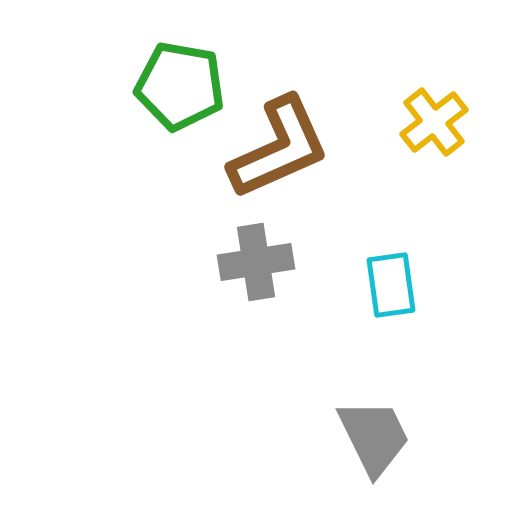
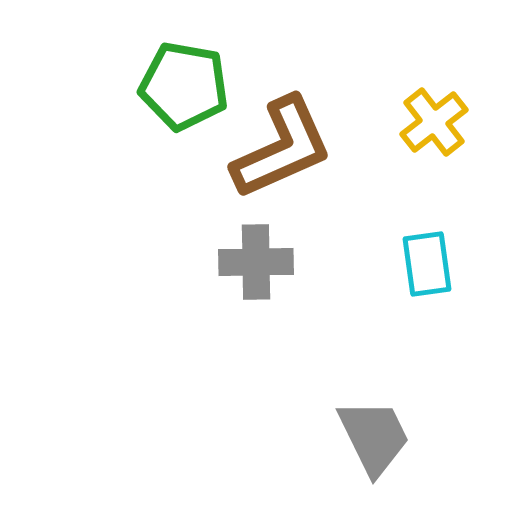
green pentagon: moved 4 px right
brown L-shape: moved 3 px right
gray cross: rotated 8 degrees clockwise
cyan rectangle: moved 36 px right, 21 px up
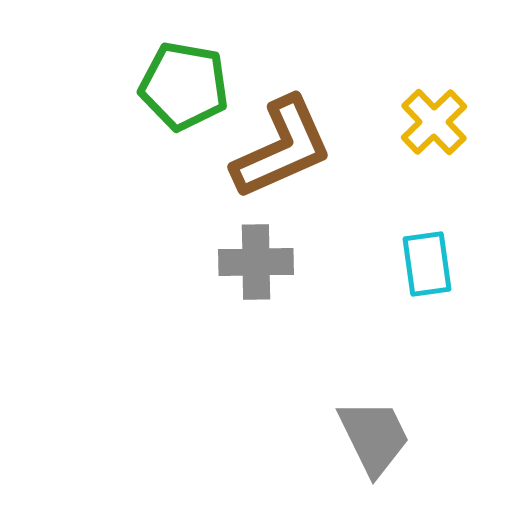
yellow cross: rotated 6 degrees counterclockwise
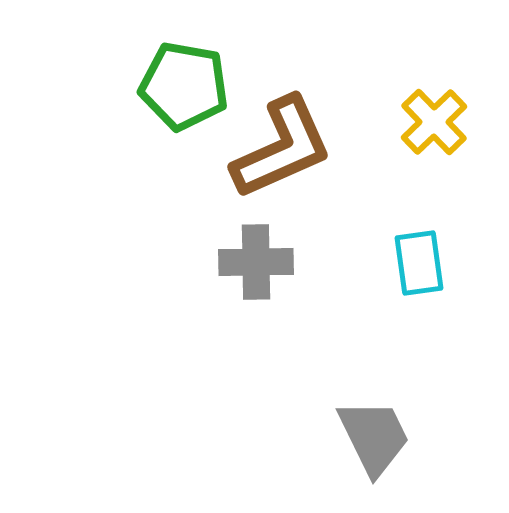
cyan rectangle: moved 8 px left, 1 px up
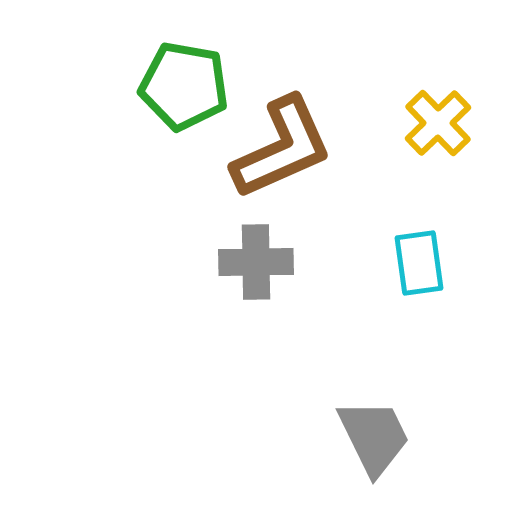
yellow cross: moved 4 px right, 1 px down
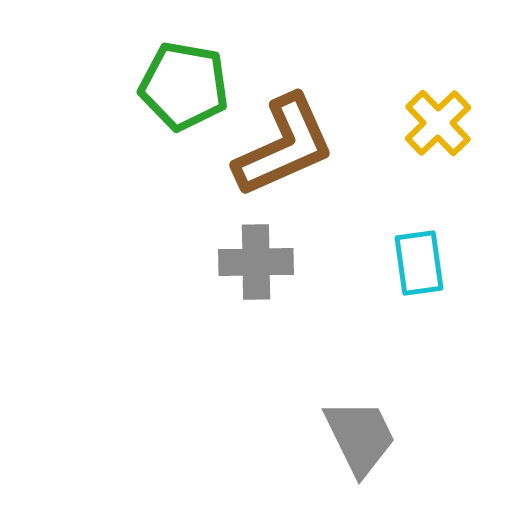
brown L-shape: moved 2 px right, 2 px up
gray trapezoid: moved 14 px left
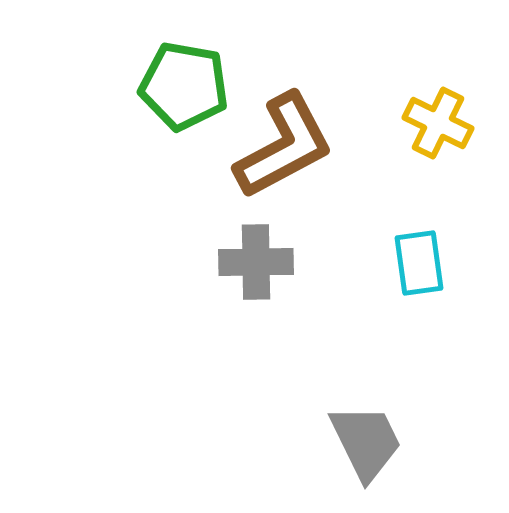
yellow cross: rotated 20 degrees counterclockwise
brown L-shape: rotated 4 degrees counterclockwise
gray trapezoid: moved 6 px right, 5 px down
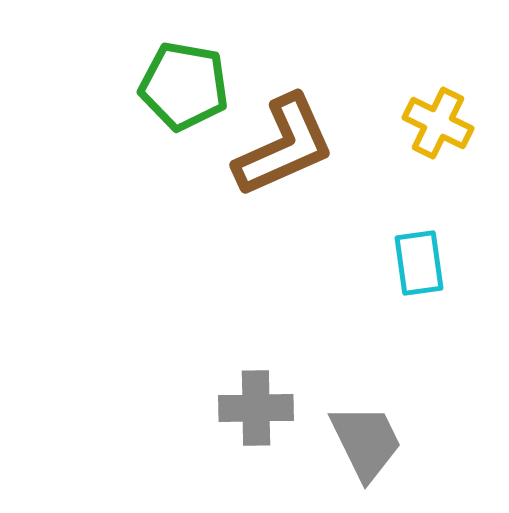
brown L-shape: rotated 4 degrees clockwise
gray cross: moved 146 px down
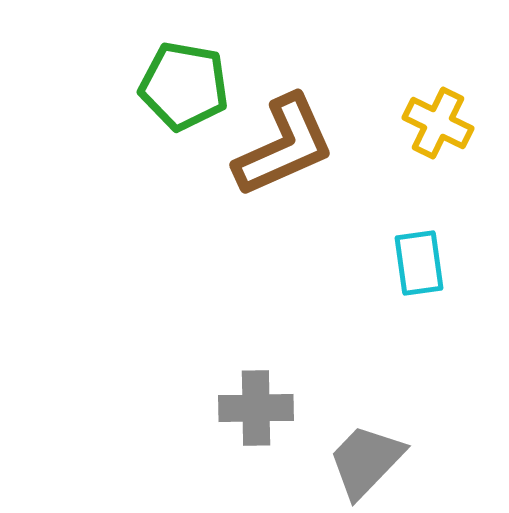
gray trapezoid: moved 19 px down; rotated 110 degrees counterclockwise
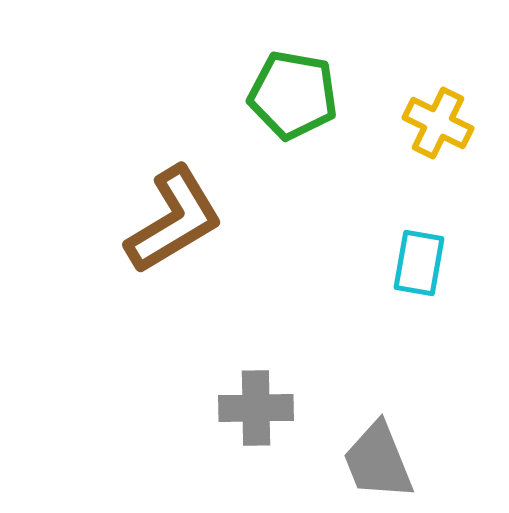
green pentagon: moved 109 px right, 9 px down
brown L-shape: moved 110 px left, 74 px down; rotated 7 degrees counterclockwise
cyan rectangle: rotated 18 degrees clockwise
gray trapezoid: moved 12 px right; rotated 66 degrees counterclockwise
